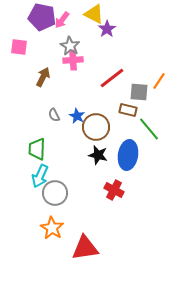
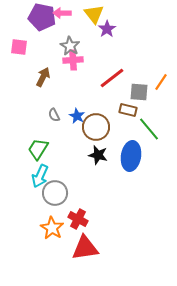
yellow triangle: rotated 25 degrees clockwise
pink arrow: moved 7 px up; rotated 54 degrees clockwise
orange line: moved 2 px right, 1 px down
green trapezoid: moved 1 px right; rotated 30 degrees clockwise
blue ellipse: moved 3 px right, 1 px down
red cross: moved 36 px left, 29 px down
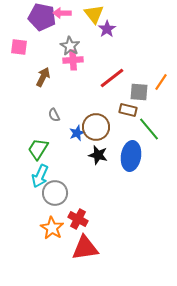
blue star: moved 17 px down; rotated 21 degrees clockwise
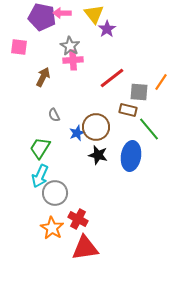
green trapezoid: moved 2 px right, 1 px up
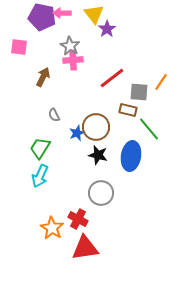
gray circle: moved 46 px right
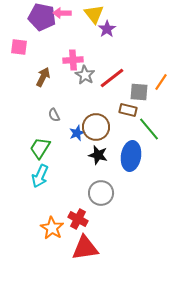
gray star: moved 15 px right, 29 px down
